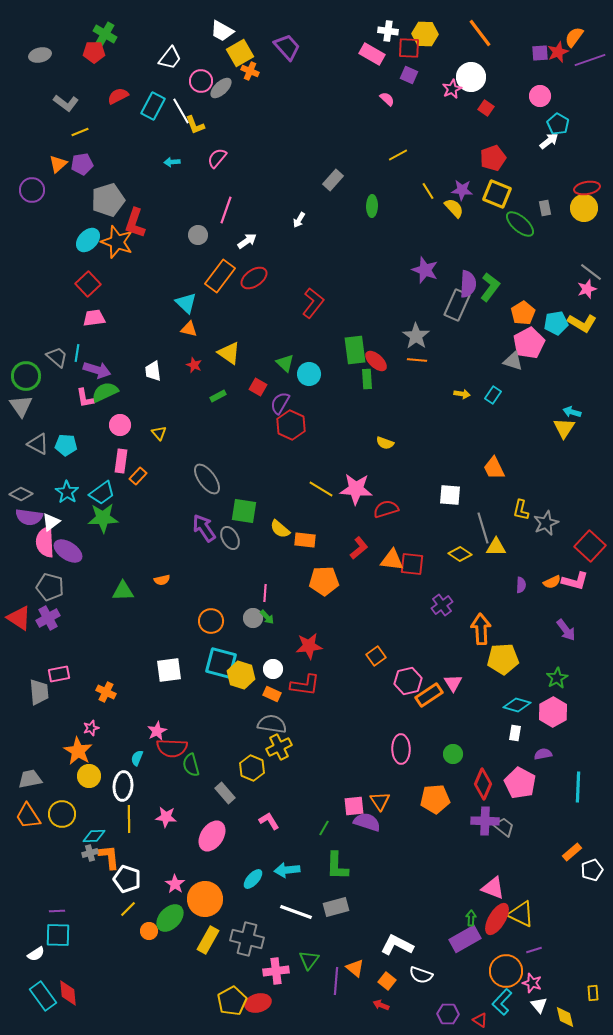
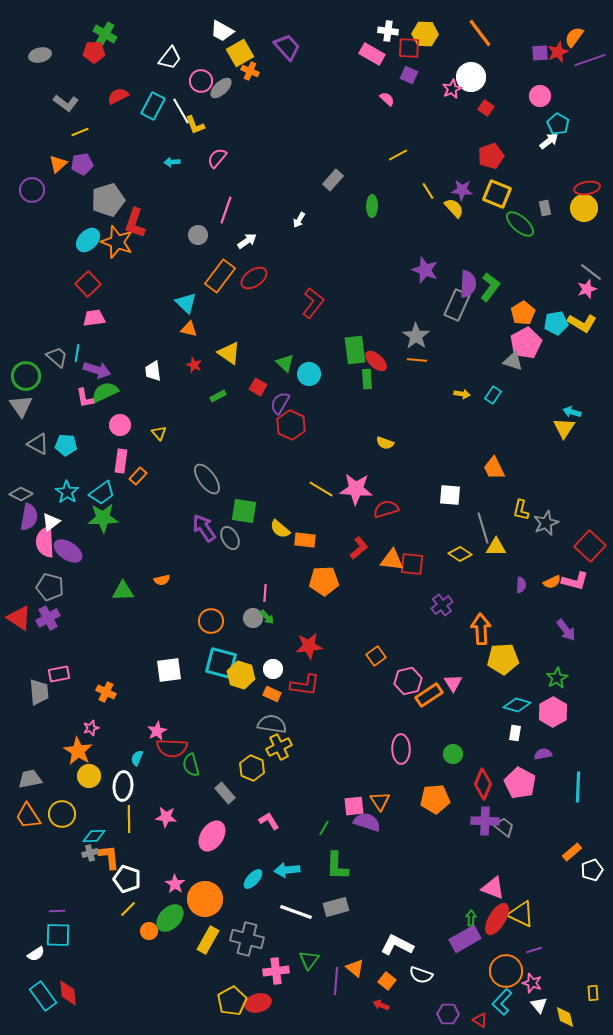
red pentagon at (493, 158): moved 2 px left, 2 px up
pink pentagon at (529, 343): moved 3 px left
purple semicircle at (29, 517): rotated 88 degrees counterclockwise
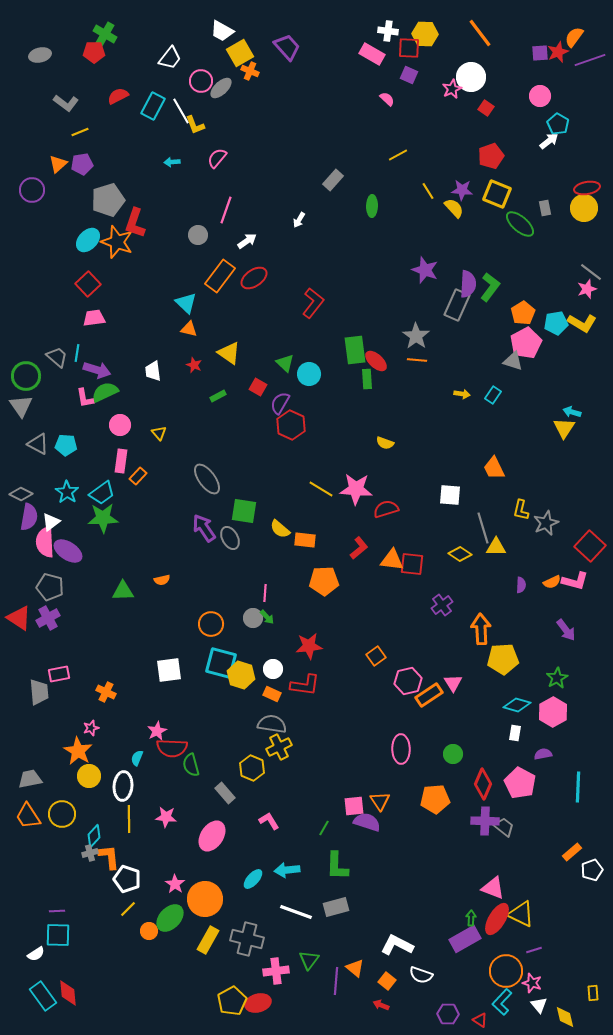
orange circle at (211, 621): moved 3 px down
cyan diamond at (94, 836): rotated 45 degrees counterclockwise
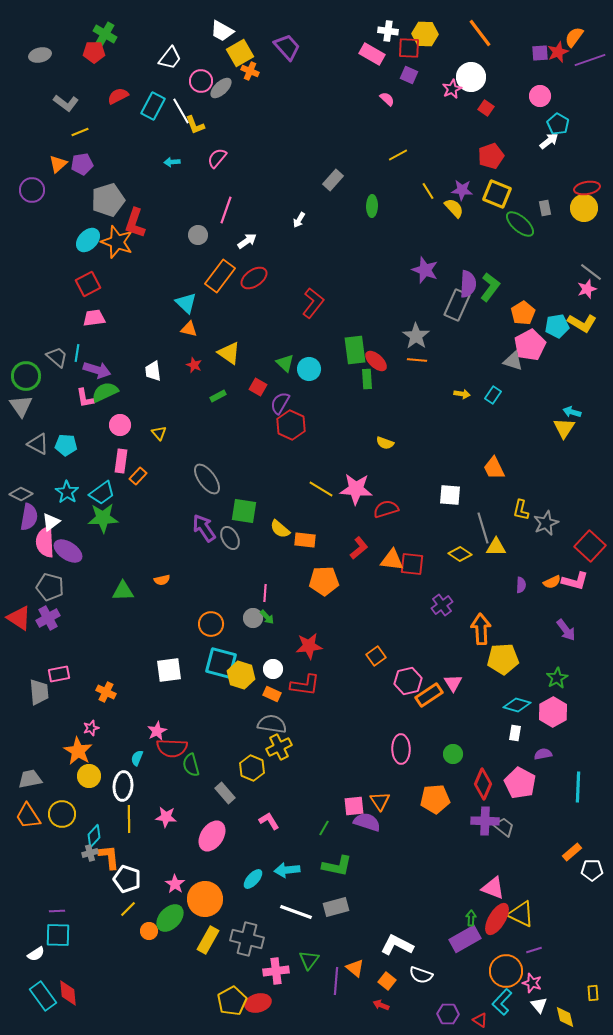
red square at (88, 284): rotated 15 degrees clockwise
cyan pentagon at (556, 323): moved 1 px right, 3 px down
pink pentagon at (526, 343): moved 4 px right, 2 px down
cyan circle at (309, 374): moved 5 px up
green L-shape at (337, 866): rotated 80 degrees counterclockwise
white pentagon at (592, 870): rotated 20 degrees clockwise
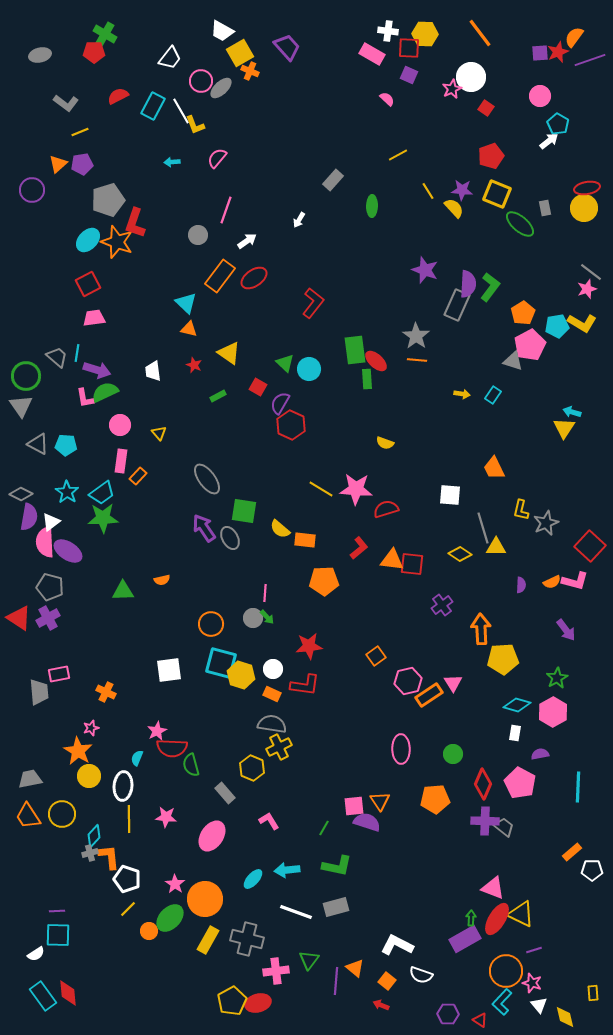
purple semicircle at (543, 754): moved 3 px left
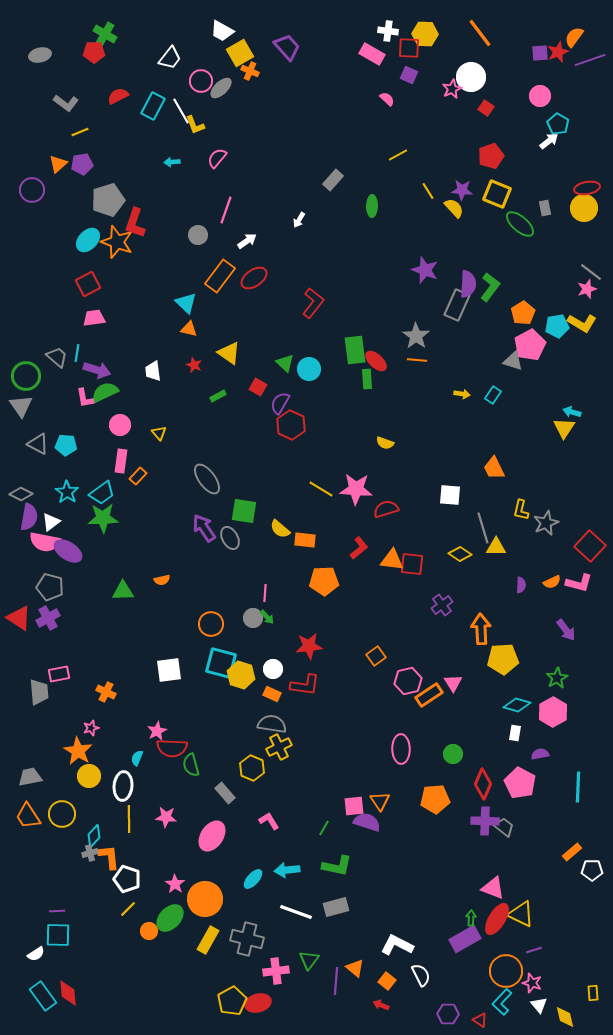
pink semicircle at (45, 542): rotated 76 degrees counterclockwise
pink L-shape at (575, 581): moved 4 px right, 2 px down
gray trapezoid at (30, 779): moved 2 px up
white semicircle at (421, 975): rotated 135 degrees counterclockwise
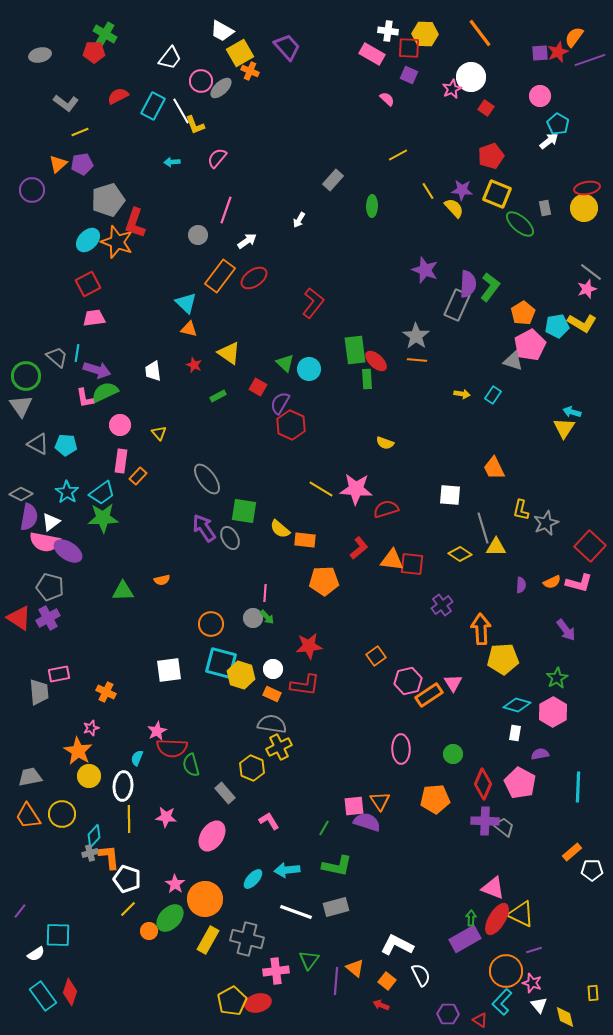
purple line at (57, 911): moved 37 px left; rotated 49 degrees counterclockwise
red diamond at (68, 993): moved 2 px right, 1 px up; rotated 24 degrees clockwise
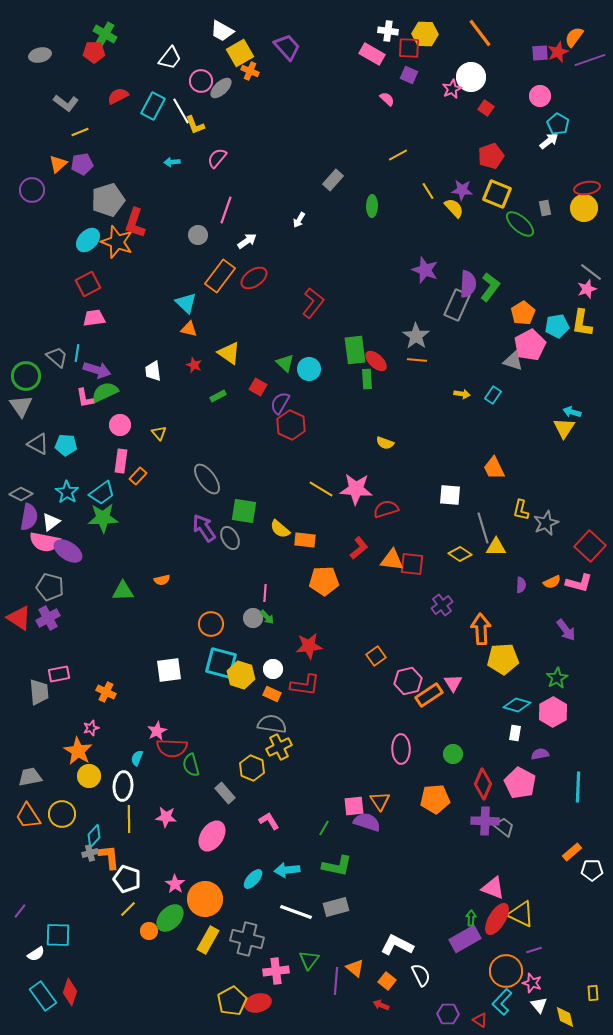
yellow L-shape at (582, 323): rotated 68 degrees clockwise
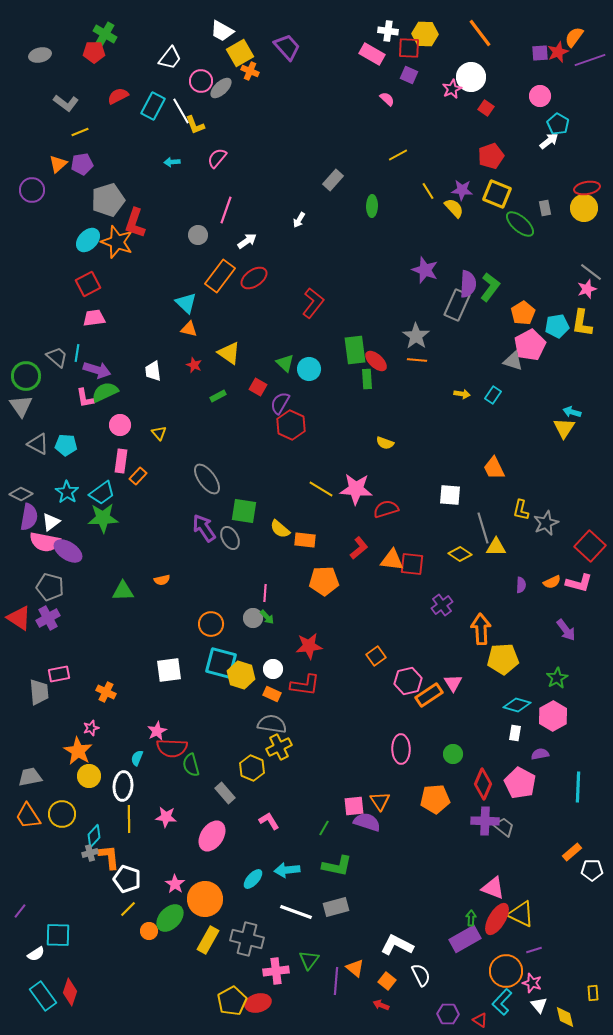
pink hexagon at (553, 712): moved 4 px down
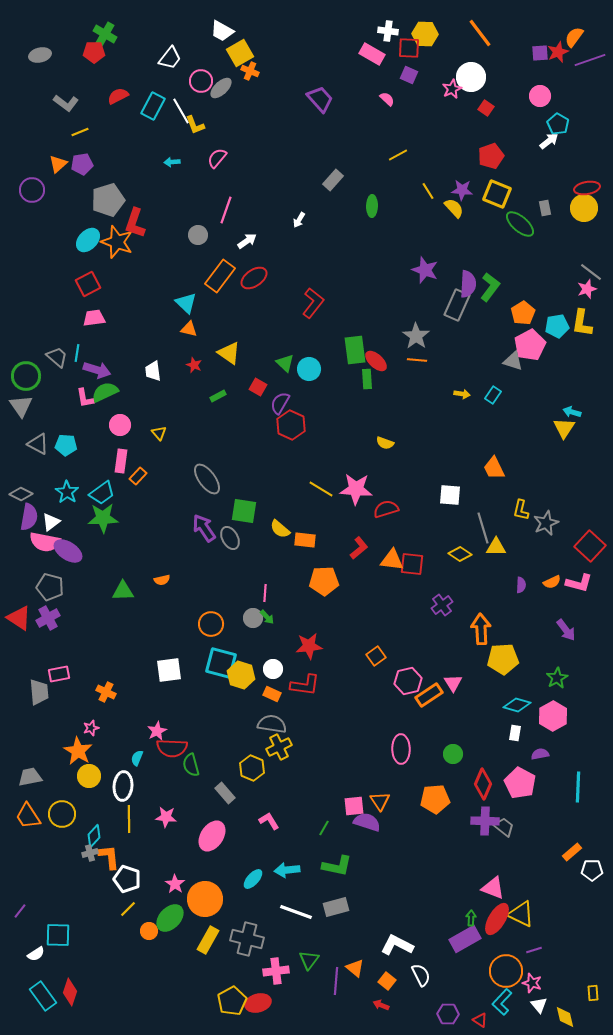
purple trapezoid at (287, 47): moved 33 px right, 52 px down
